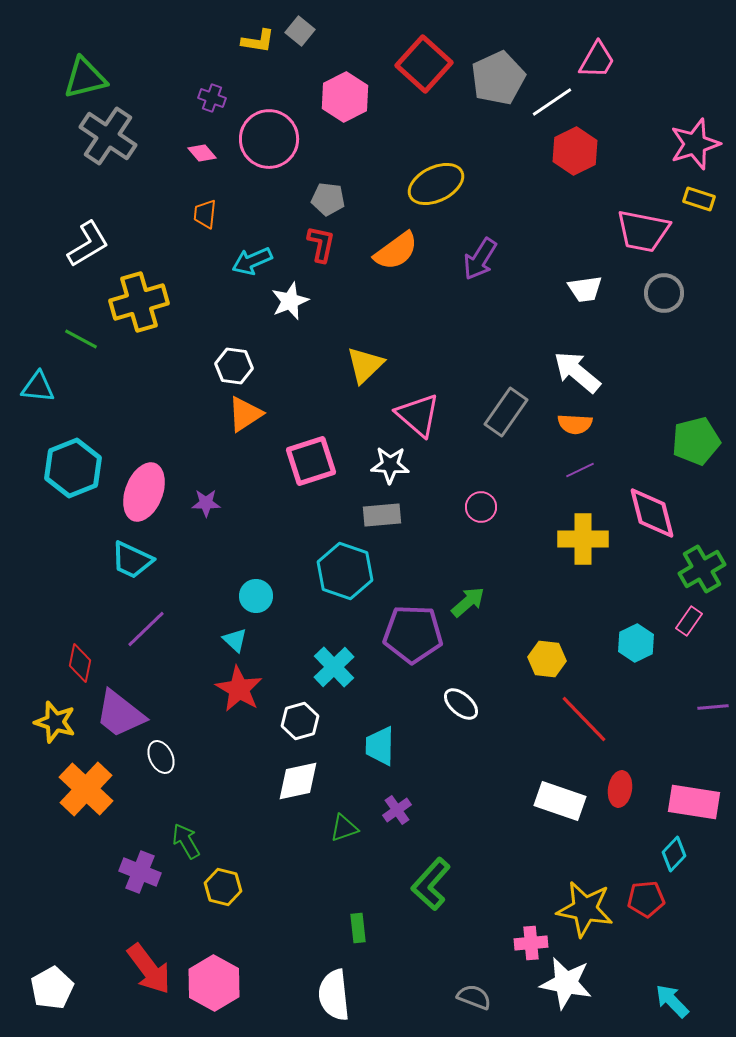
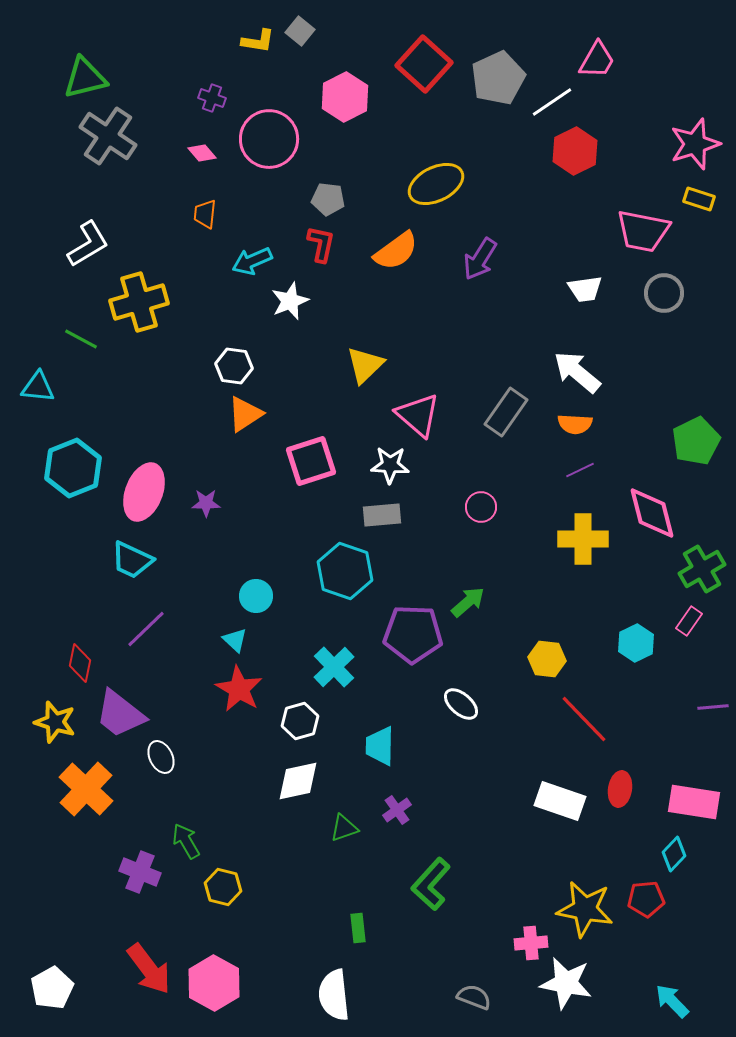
green pentagon at (696, 441): rotated 12 degrees counterclockwise
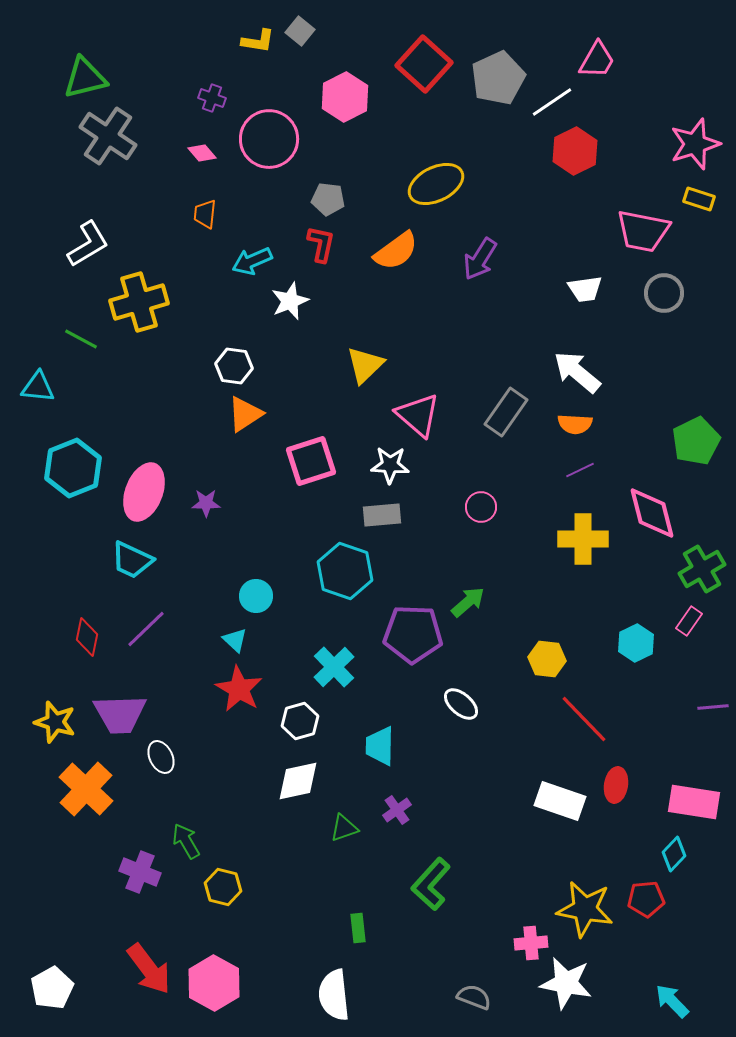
red diamond at (80, 663): moved 7 px right, 26 px up
purple trapezoid at (120, 714): rotated 40 degrees counterclockwise
red ellipse at (620, 789): moved 4 px left, 4 px up
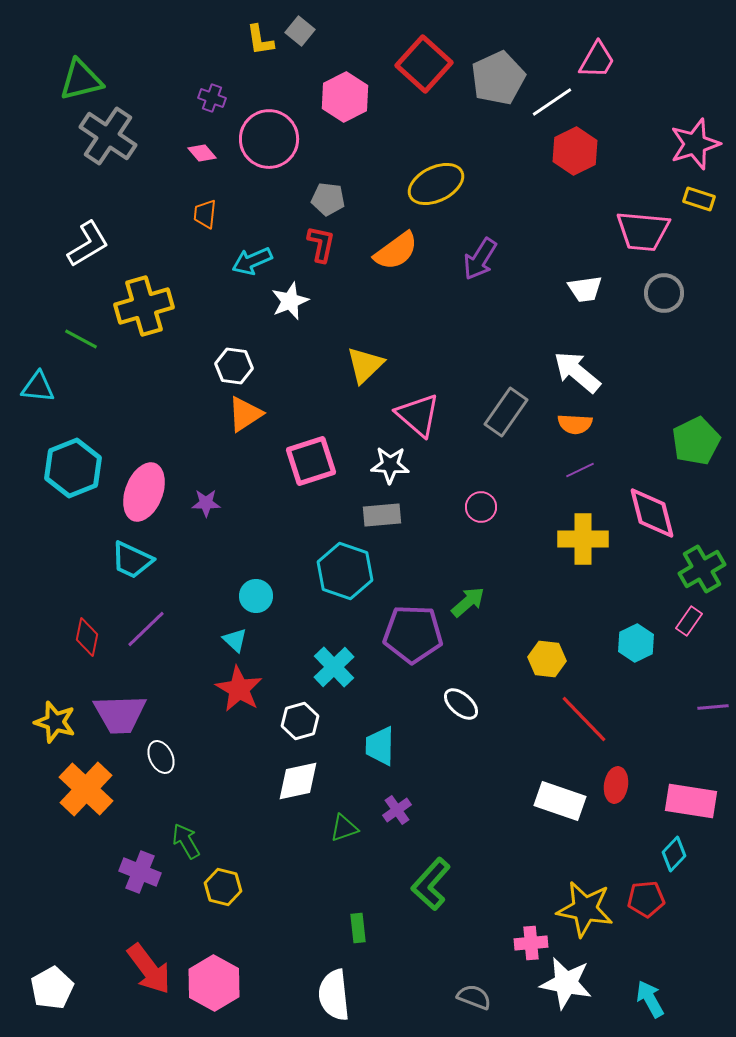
yellow L-shape at (258, 41): moved 2 px right, 1 px up; rotated 72 degrees clockwise
green triangle at (85, 78): moved 4 px left, 2 px down
pink trapezoid at (643, 231): rotated 6 degrees counterclockwise
yellow cross at (139, 302): moved 5 px right, 4 px down
pink rectangle at (694, 802): moved 3 px left, 1 px up
cyan arrow at (672, 1001): moved 22 px left, 2 px up; rotated 15 degrees clockwise
